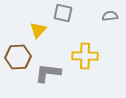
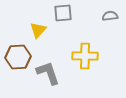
gray square: rotated 18 degrees counterclockwise
gray L-shape: rotated 64 degrees clockwise
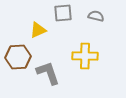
gray semicircle: moved 14 px left; rotated 21 degrees clockwise
yellow triangle: rotated 24 degrees clockwise
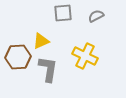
gray semicircle: rotated 42 degrees counterclockwise
yellow triangle: moved 3 px right, 11 px down
yellow cross: rotated 25 degrees clockwise
gray L-shape: moved 4 px up; rotated 28 degrees clockwise
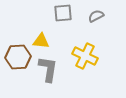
yellow triangle: rotated 30 degrees clockwise
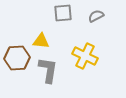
brown hexagon: moved 1 px left, 1 px down
gray L-shape: moved 1 px down
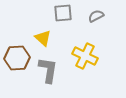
yellow triangle: moved 2 px right, 3 px up; rotated 36 degrees clockwise
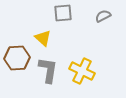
gray semicircle: moved 7 px right
yellow cross: moved 3 px left, 15 px down
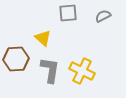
gray square: moved 5 px right
brown hexagon: moved 1 px left, 1 px down
gray L-shape: moved 2 px right
